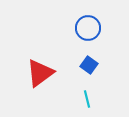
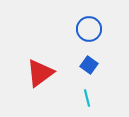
blue circle: moved 1 px right, 1 px down
cyan line: moved 1 px up
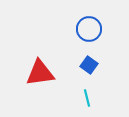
red triangle: rotated 28 degrees clockwise
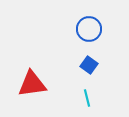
red triangle: moved 8 px left, 11 px down
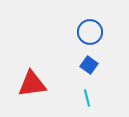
blue circle: moved 1 px right, 3 px down
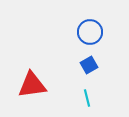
blue square: rotated 24 degrees clockwise
red triangle: moved 1 px down
